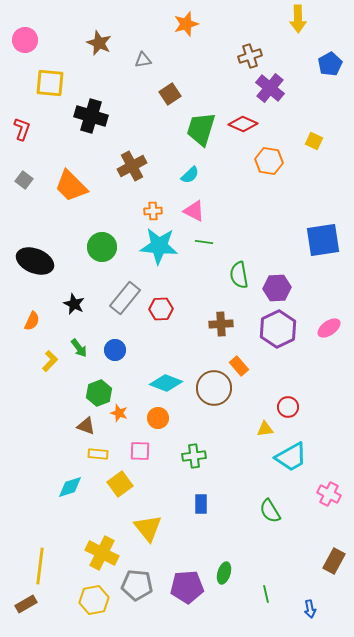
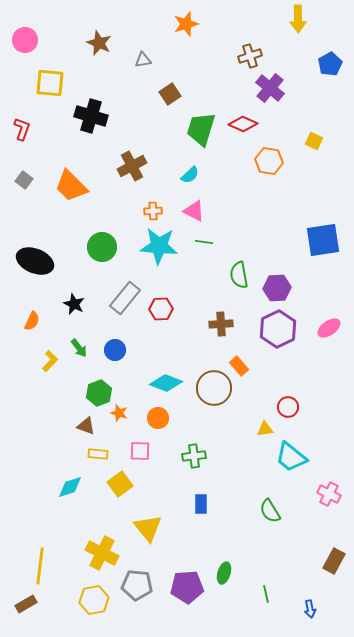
cyan trapezoid at (291, 457): rotated 68 degrees clockwise
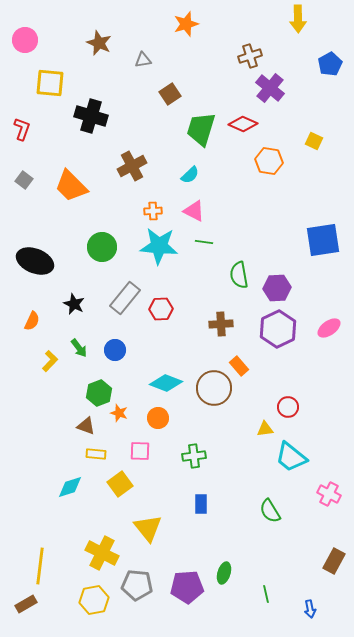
yellow rectangle at (98, 454): moved 2 px left
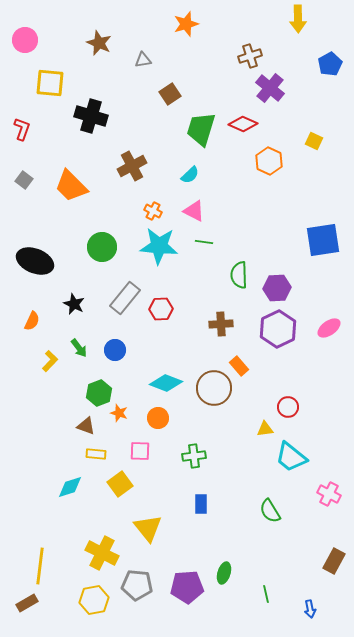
orange hexagon at (269, 161): rotated 16 degrees clockwise
orange cross at (153, 211): rotated 30 degrees clockwise
green semicircle at (239, 275): rotated 8 degrees clockwise
brown rectangle at (26, 604): moved 1 px right, 1 px up
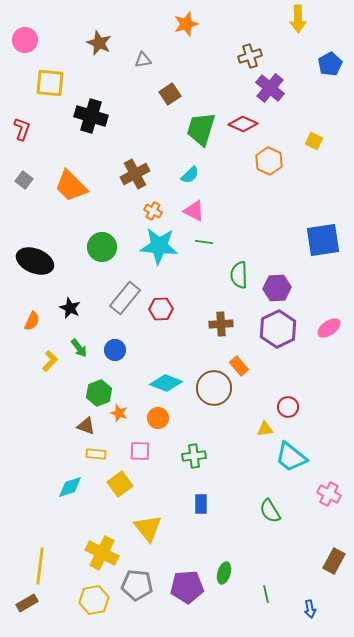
brown cross at (132, 166): moved 3 px right, 8 px down
black star at (74, 304): moved 4 px left, 4 px down
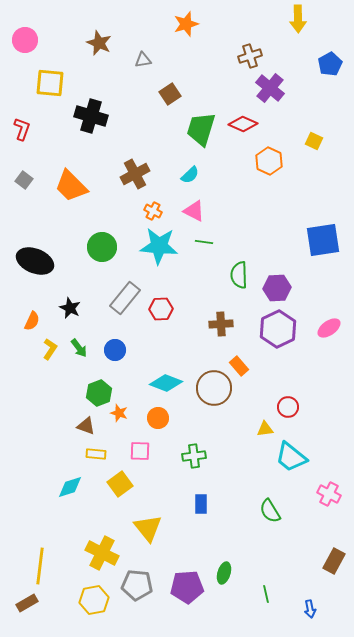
yellow L-shape at (50, 361): moved 12 px up; rotated 10 degrees counterclockwise
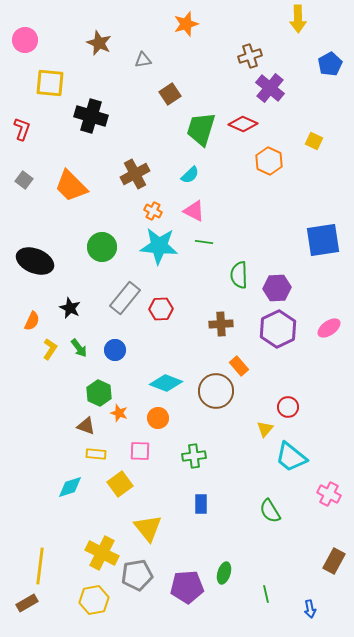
brown circle at (214, 388): moved 2 px right, 3 px down
green hexagon at (99, 393): rotated 15 degrees counterclockwise
yellow triangle at (265, 429): rotated 42 degrees counterclockwise
gray pentagon at (137, 585): moved 10 px up; rotated 16 degrees counterclockwise
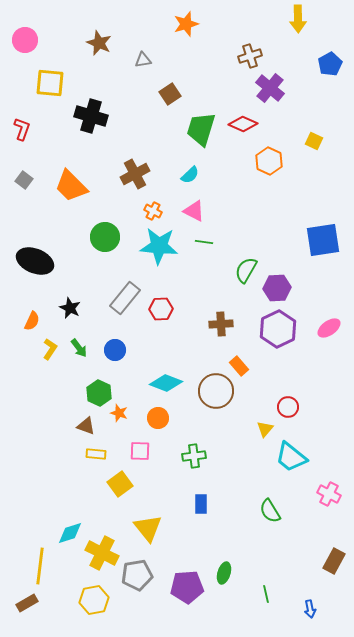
green circle at (102, 247): moved 3 px right, 10 px up
green semicircle at (239, 275): moved 7 px right, 5 px up; rotated 32 degrees clockwise
cyan diamond at (70, 487): moved 46 px down
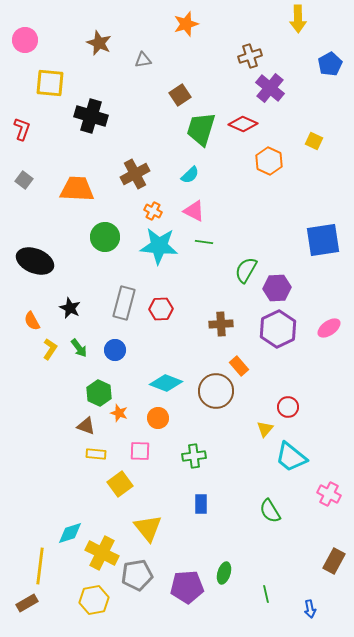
brown square at (170, 94): moved 10 px right, 1 px down
orange trapezoid at (71, 186): moved 6 px right, 3 px down; rotated 138 degrees clockwise
gray rectangle at (125, 298): moved 1 px left, 5 px down; rotated 24 degrees counterclockwise
orange semicircle at (32, 321): rotated 126 degrees clockwise
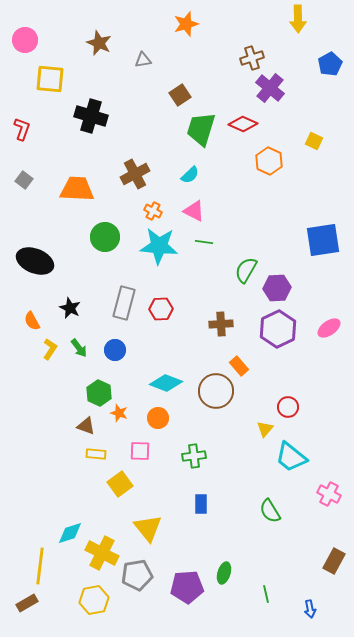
brown cross at (250, 56): moved 2 px right, 2 px down
yellow square at (50, 83): moved 4 px up
